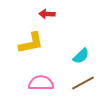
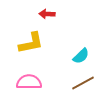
pink semicircle: moved 12 px left, 1 px up
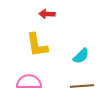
yellow L-shape: moved 6 px right, 2 px down; rotated 92 degrees clockwise
brown line: moved 1 px left, 3 px down; rotated 25 degrees clockwise
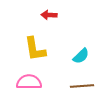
red arrow: moved 2 px right, 1 px down
yellow L-shape: moved 2 px left, 4 px down
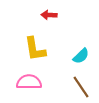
brown line: moved 1 px left, 1 px down; rotated 60 degrees clockwise
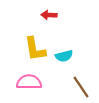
cyan semicircle: moved 17 px left; rotated 30 degrees clockwise
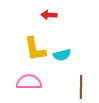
cyan semicircle: moved 2 px left, 1 px up
brown line: rotated 35 degrees clockwise
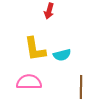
red arrow: moved 4 px up; rotated 77 degrees counterclockwise
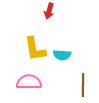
cyan semicircle: rotated 18 degrees clockwise
brown line: moved 2 px right, 2 px up
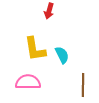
cyan semicircle: rotated 120 degrees counterclockwise
pink semicircle: moved 1 px left
